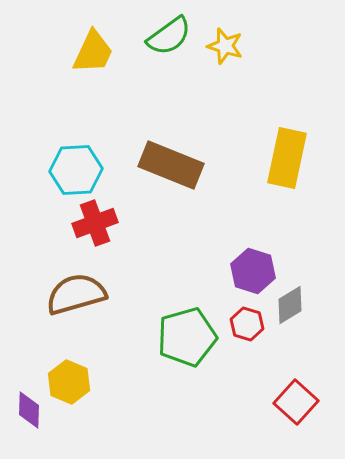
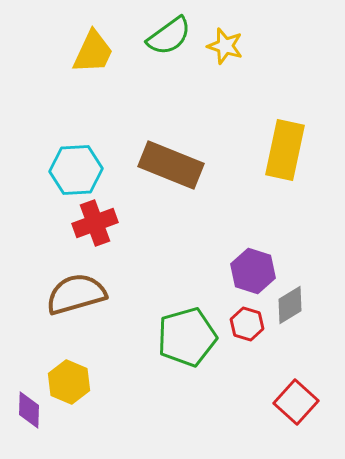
yellow rectangle: moved 2 px left, 8 px up
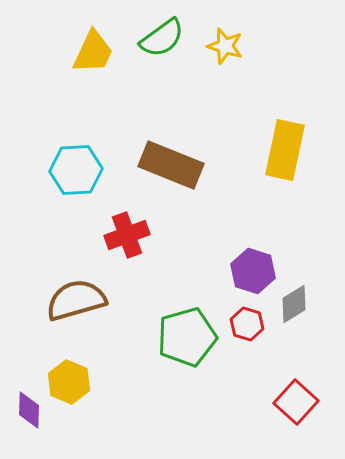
green semicircle: moved 7 px left, 2 px down
red cross: moved 32 px right, 12 px down
brown semicircle: moved 6 px down
gray diamond: moved 4 px right, 1 px up
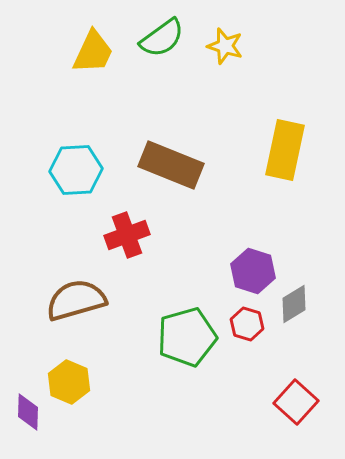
purple diamond: moved 1 px left, 2 px down
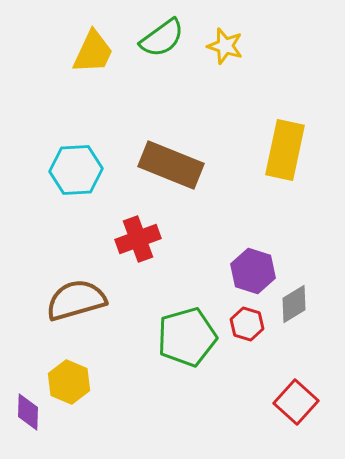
red cross: moved 11 px right, 4 px down
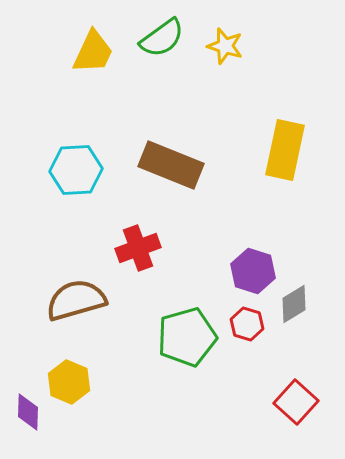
red cross: moved 9 px down
